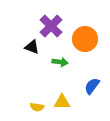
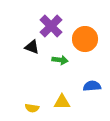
green arrow: moved 2 px up
blue semicircle: rotated 48 degrees clockwise
yellow semicircle: moved 5 px left, 1 px down
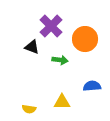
yellow semicircle: moved 3 px left, 1 px down
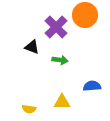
purple cross: moved 5 px right, 1 px down
orange circle: moved 24 px up
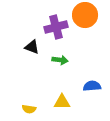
purple cross: rotated 30 degrees clockwise
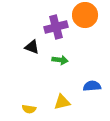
yellow triangle: rotated 12 degrees counterclockwise
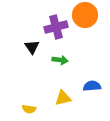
black triangle: rotated 35 degrees clockwise
yellow triangle: moved 1 px right, 4 px up
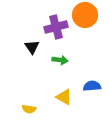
yellow triangle: moved 1 px right, 1 px up; rotated 42 degrees clockwise
